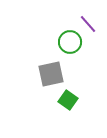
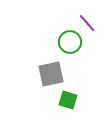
purple line: moved 1 px left, 1 px up
green square: rotated 18 degrees counterclockwise
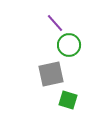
purple line: moved 32 px left
green circle: moved 1 px left, 3 px down
